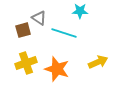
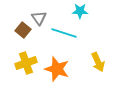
gray triangle: rotated 21 degrees clockwise
brown square: rotated 35 degrees counterclockwise
yellow arrow: rotated 90 degrees clockwise
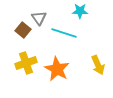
yellow arrow: moved 3 px down
orange star: rotated 10 degrees clockwise
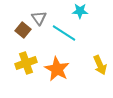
cyan line: rotated 15 degrees clockwise
yellow arrow: moved 2 px right
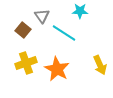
gray triangle: moved 3 px right, 2 px up
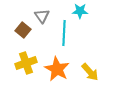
cyan line: rotated 60 degrees clockwise
yellow arrow: moved 10 px left, 7 px down; rotated 18 degrees counterclockwise
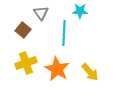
gray triangle: moved 1 px left, 3 px up
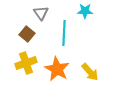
cyan star: moved 5 px right
brown square: moved 4 px right, 4 px down
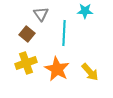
gray triangle: moved 1 px down
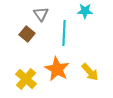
yellow cross: moved 16 px down; rotated 30 degrees counterclockwise
